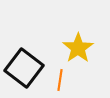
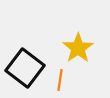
black square: moved 1 px right
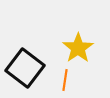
orange line: moved 5 px right
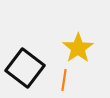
orange line: moved 1 px left
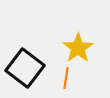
orange line: moved 2 px right, 2 px up
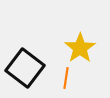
yellow star: moved 2 px right
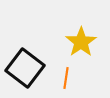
yellow star: moved 1 px right, 6 px up
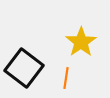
black square: moved 1 px left
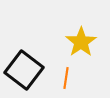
black square: moved 2 px down
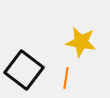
yellow star: rotated 28 degrees counterclockwise
